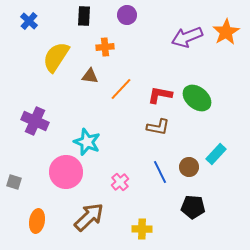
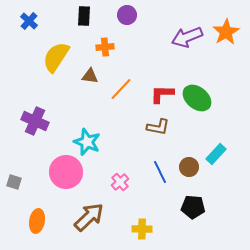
red L-shape: moved 2 px right, 1 px up; rotated 10 degrees counterclockwise
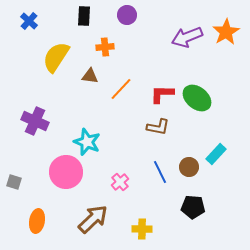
brown arrow: moved 4 px right, 2 px down
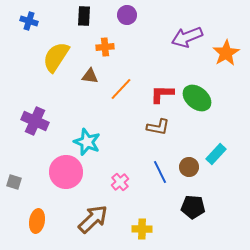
blue cross: rotated 24 degrees counterclockwise
orange star: moved 21 px down
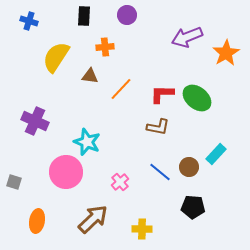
blue line: rotated 25 degrees counterclockwise
